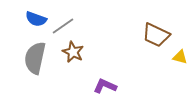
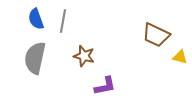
blue semicircle: rotated 50 degrees clockwise
gray line: moved 5 px up; rotated 45 degrees counterclockwise
brown star: moved 11 px right, 4 px down; rotated 10 degrees counterclockwise
purple L-shape: rotated 145 degrees clockwise
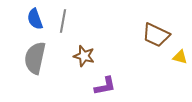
blue semicircle: moved 1 px left
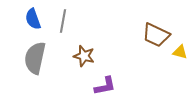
blue semicircle: moved 2 px left
yellow triangle: moved 5 px up
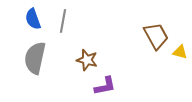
brown trapezoid: moved 1 px down; rotated 144 degrees counterclockwise
brown star: moved 3 px right, 4 px down
